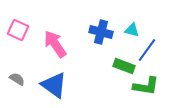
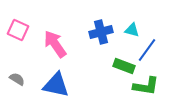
blue cross: rotated 30 degrees counterclockwise
blue triangle: moved 2 px right; rotated 24 degrees counterclockwise
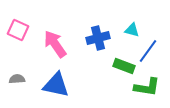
blue cross: moved 3 px left, 6 px down
blue line: moved 1 px right, 1 px down
gray semicircle: rotated 35 degrees counterclockwise
green L-shape: moved 1 px right, 1 px down
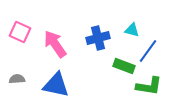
pink square: moved 2 px right, 2 px down
green L-shape: moved 2 px right, 1 px up
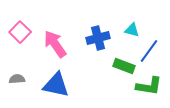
pink square: rotated 20 degrees clockwise
blue line: moved 1 px right
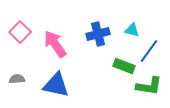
blue cross: moved 4 px up
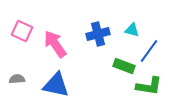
pink square: moved 2 px right, 1 px up; rotated 20 degrees counterclockwise
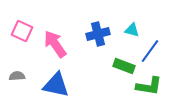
blue line: moved 1 px right
gray semicircle: moved 3 px up
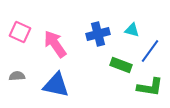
pink square: moved 2 px left, 1 px down
green rectangle: moved 3 px left, 1 px up
green L-shape: moved 1 px right, 1 px down
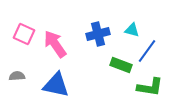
pink square: moved 4 px right, 2 px down
blue line: moved 3 px left
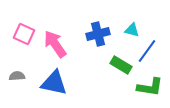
green rectangle: rotated 10 degrees clockwise
blue triangle: moved 2 px left, 2 px up
